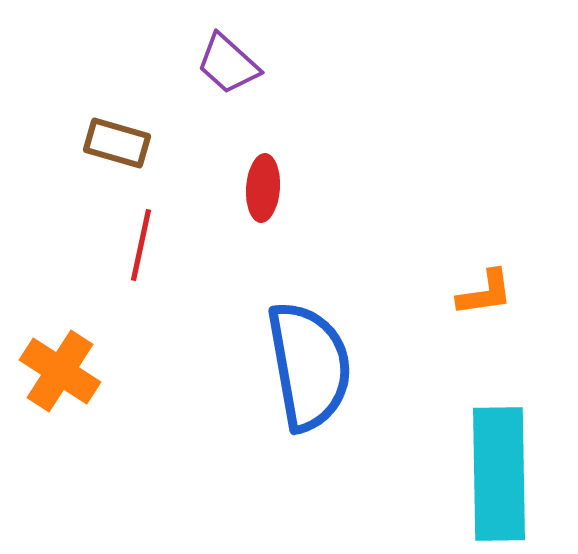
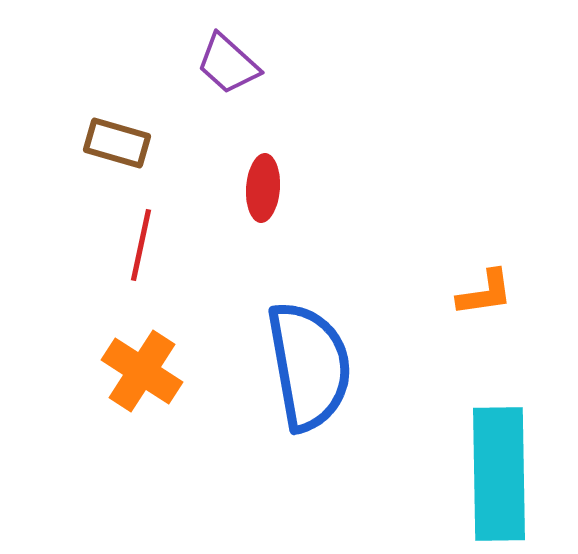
orange cross: moved 82 px right
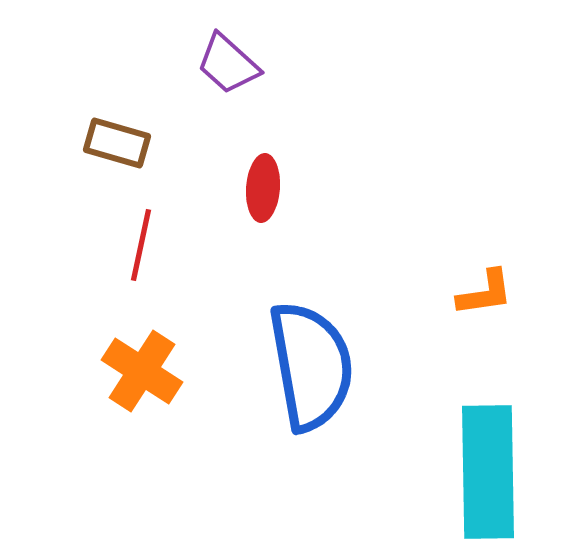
blue semicircle: moved 2 px right
cyan rectangle: moved 11 px left, 2 px up
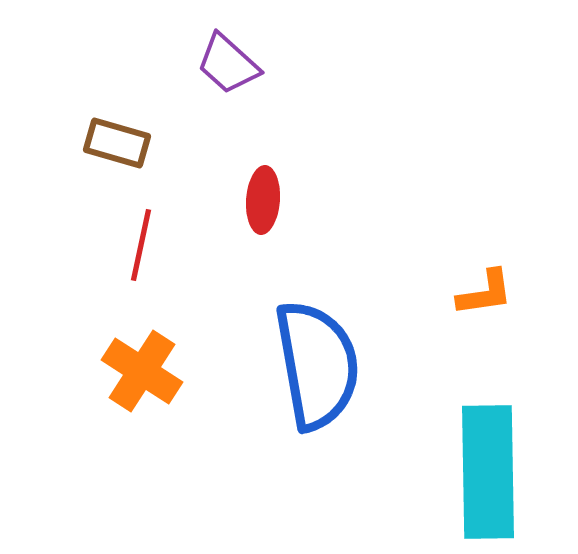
red ellipse: moved 12 px down
blue semicircle: moved 6 px right, 1 px up
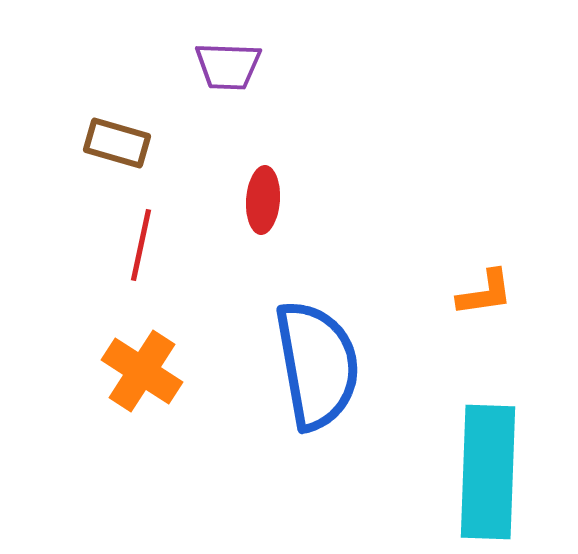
purple trapezoid: moved 2 px down; rotated 40 degrees counterclockwise
cyan rectangle: rotated 3 degrees clockwise
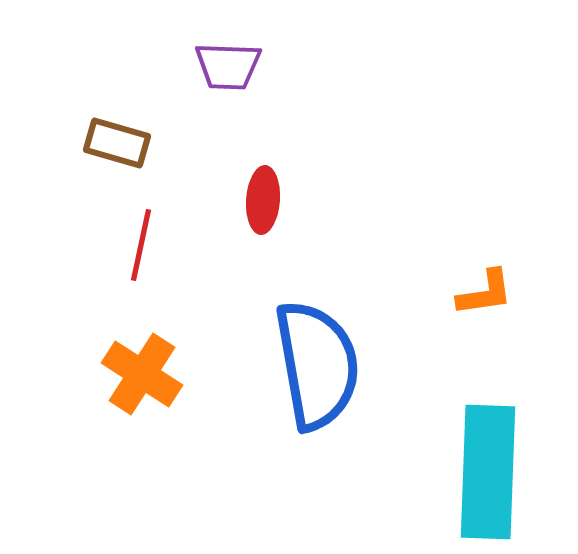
orange cross: moved 3 px down
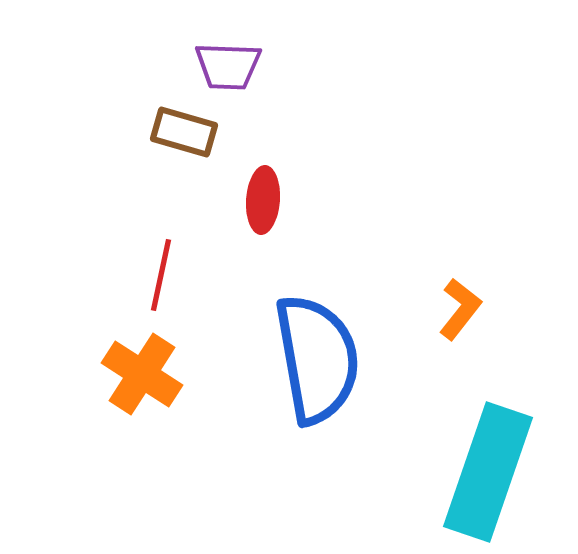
brown rectangle: moved 67 px right, 11 px up
red line: moved 20 px right, 30 px down
orange L-shape: moved 25 px left, 16 px down; rotated 44 degrees counterclockwise
blue semicircle: moved 6 px up
cyan rectangle: rotated 17 degrees clockwise
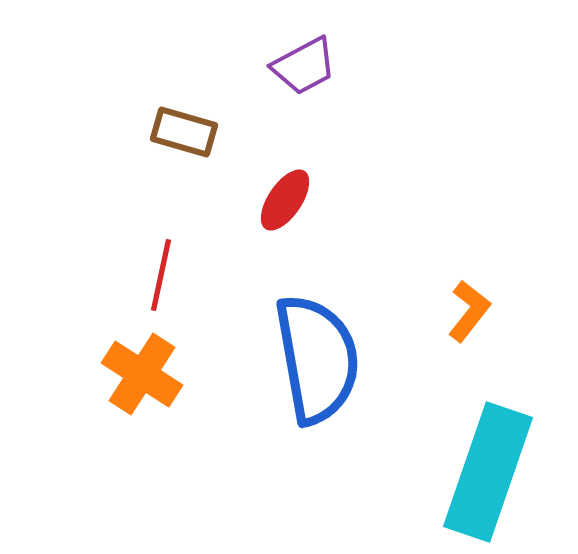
purple trapezoid: moved 76 px right; rotated 30 degrees counterclockwise
red ellipse: moved 22 px right; rotated 30 degrees clockwise
orange L-shape: moved 9 px right, 2 px down
